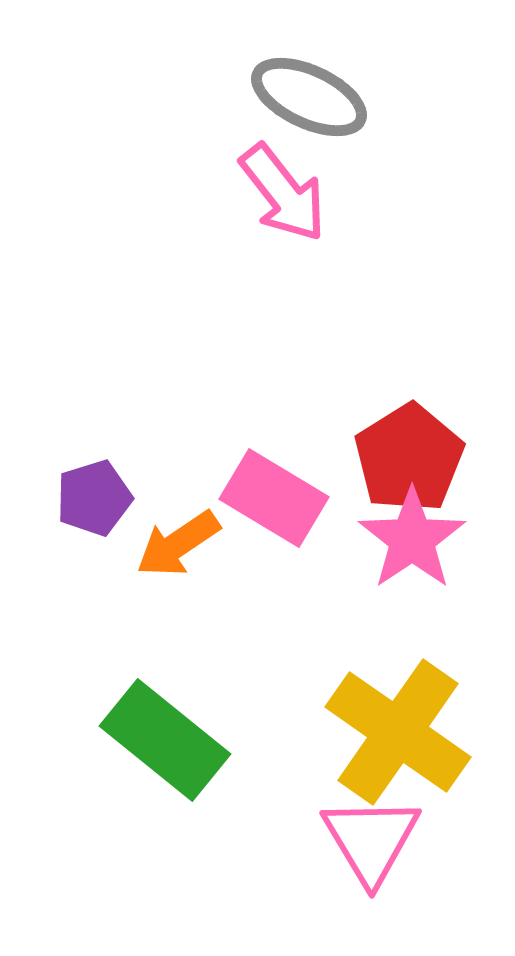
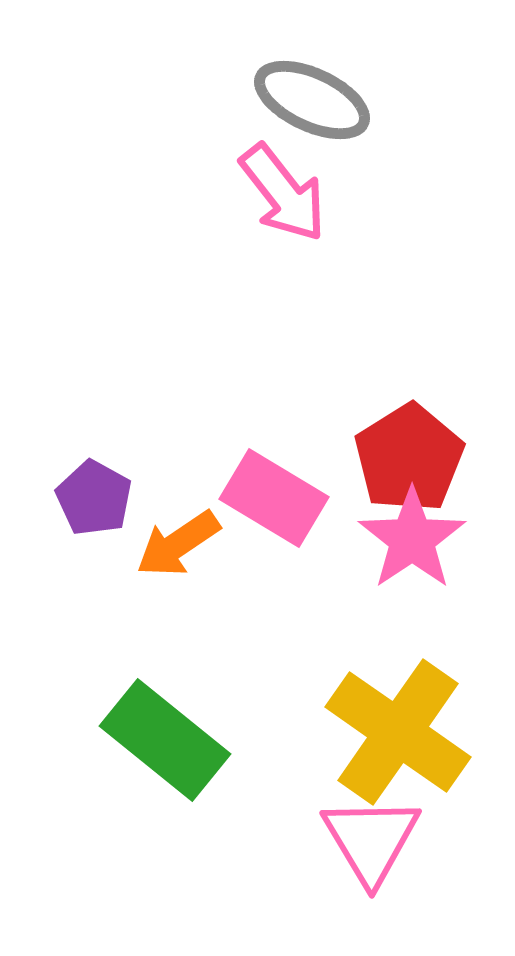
gray ellipse: moved 3 px right, 3 px down
purple pentagon: rotated 26 degrees counterclockwise
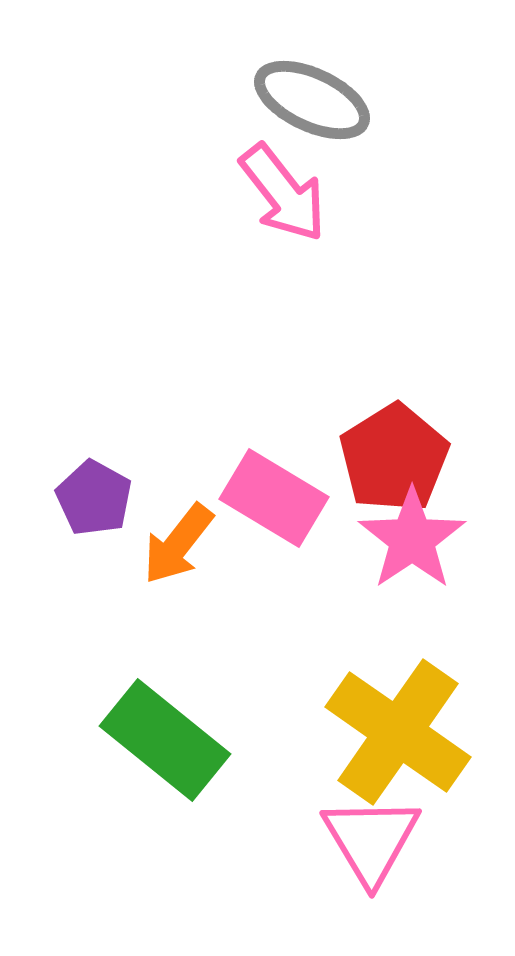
red pentagon: moved 15 px left
orange arrow: rotated 18 degrees counterclockwise
